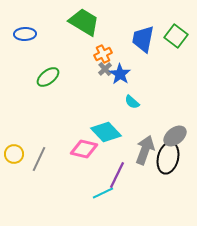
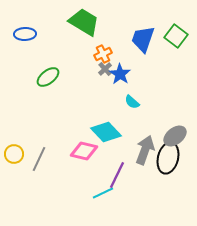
blue trapezoid: rotated 8 degrees clockwise
pink diamond: moved 2 px down
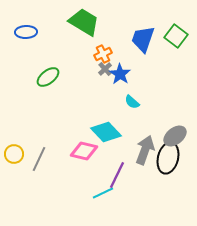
blue ellipse: moved 1 px right, 2 px up
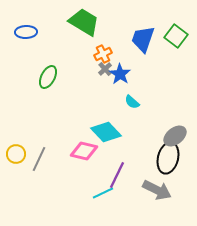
green ellipse: rotated 25 degrees counterclockwise
gray arrow: moved 12 px right, 40 px down; rotated 96 degrees clockwise
yellow circle: moved 2 px right
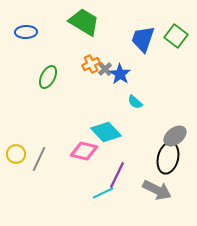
orange cross: moved 12 px left, 10 px down
cyan semicircle: moved 3 px right
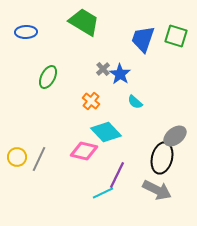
green square: rotated 20 degrees counterclockwise
orange cross: moved 37 px down; rotated 24 degrees counterclockwise
gray cross: moved 2 px left
yellow circle: moved 1 px right, 3 px down
black ellipse: moved 6 px left
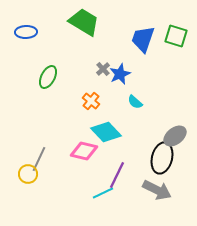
blue star: rotated 15 degrees clockwise
yellow circle: moved 11 px right, 17 px down
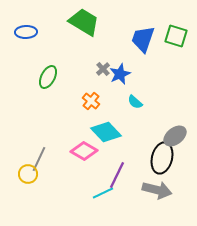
pink diamond: rotated 16 degrees clockwise
gray arrow: rotated 12 degrees counterclockwise
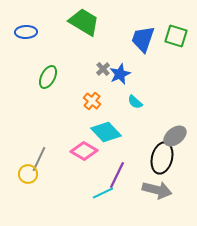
orange cross: moved 1 px right
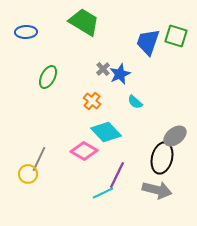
blue trapezoid: moved 5 px right, 3 px down
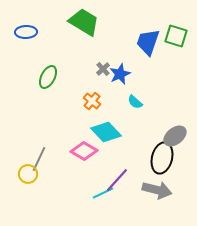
purple line: moved 5 px down; rotated 16 degrees clockwise
